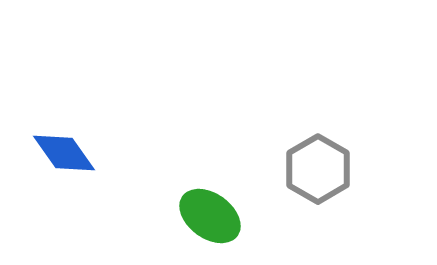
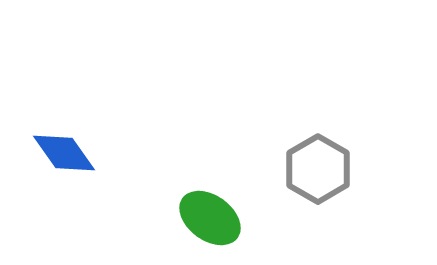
green ellipse: moved 2 px down
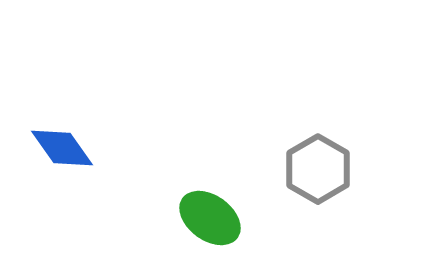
blue diamond: moved 2 px left, 5 px up
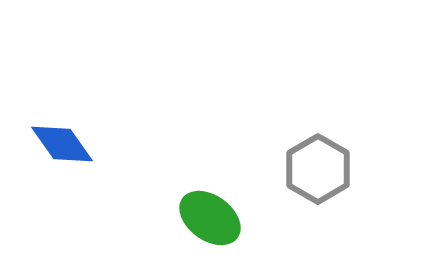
blue diamond: moved 4 px up
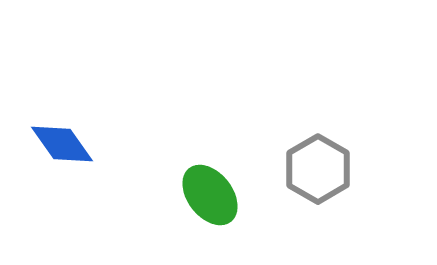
green ellipse: moved 23 px up; rotated 16 degrees clockwise
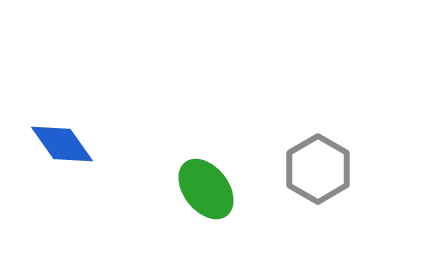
green ellipse: moved 4 px left, 6 px up
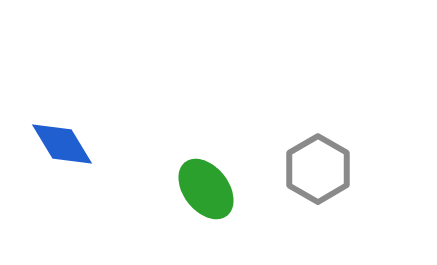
blue diamond: rotated 4 degrees clockwise
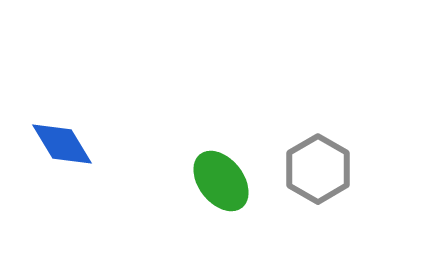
green ellipse: moved 15 px right, 8 px up
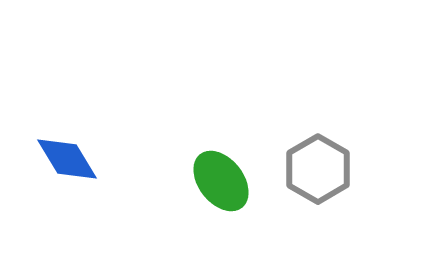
blue diamond: moved 5 px right, 15 px down
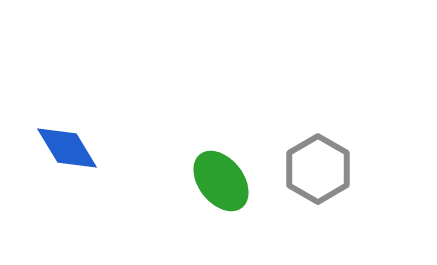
blue diamond: moved 11 px up
